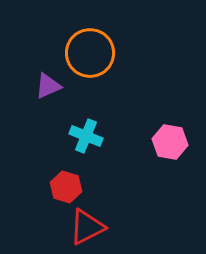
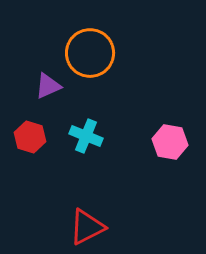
red hexagon: moved 36 px left, 50 px up
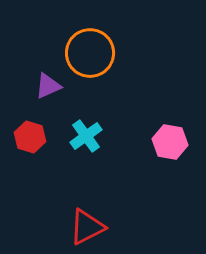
cyan cross: rotated 32 degrees clockwise
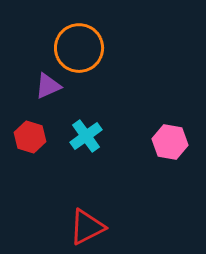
orange circle: moved 11 px left, 5 px up
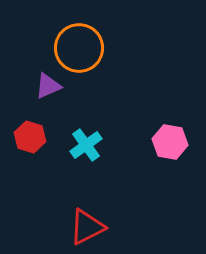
cyan cross: moved 9 px down
